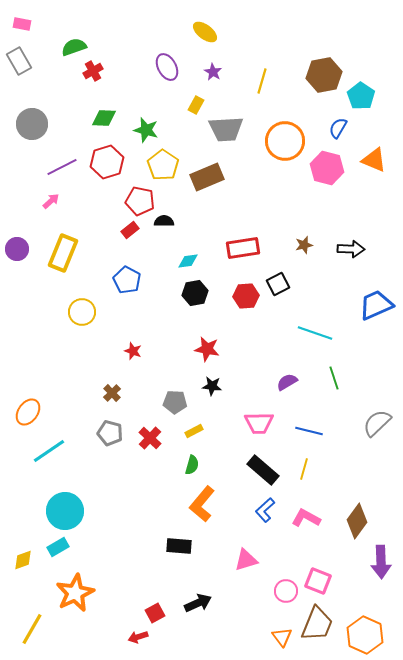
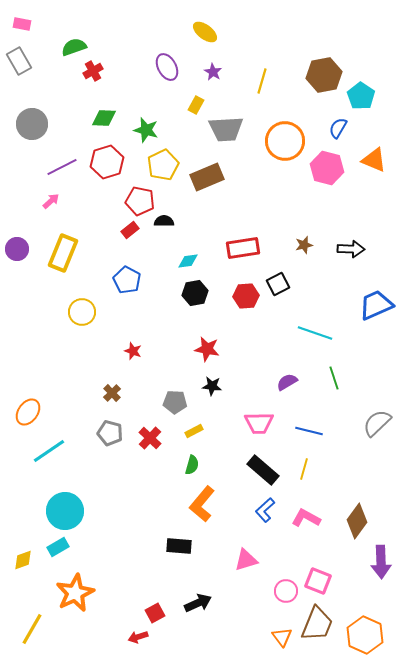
yellow pentagon at (163, 165): rotated 12 degrees clockwise
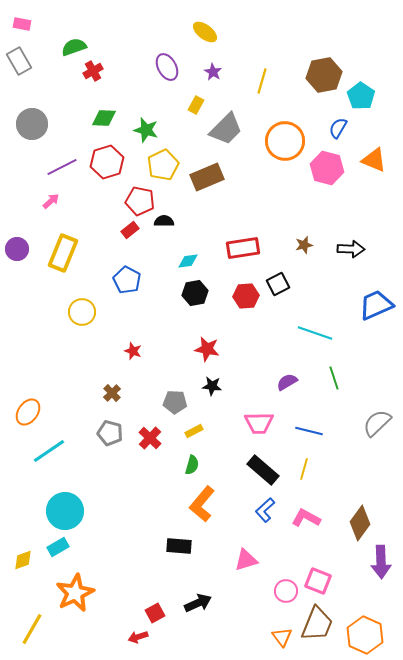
gray trapezoid at (226, 129): rotated 42 degrees counterclockwise
brown diamond at (357, 521): moved 3 px right, 2 px down
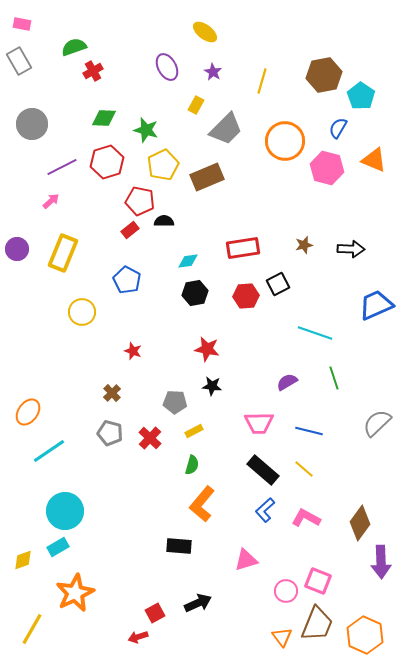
yellow line at (304, 469): rotated 65 degrees counterclockwise
